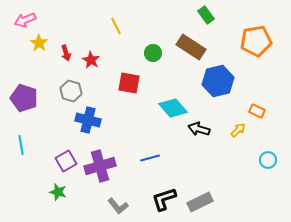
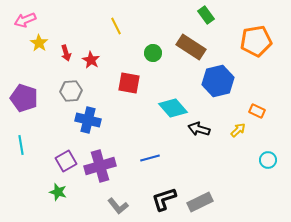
gray hexagon: rotated 20 degrees counterclockwise
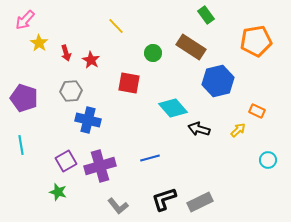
pink arrow: rotated 25 degrees counterclockwise
yellow line: rotated 18 degrees counterclockwise
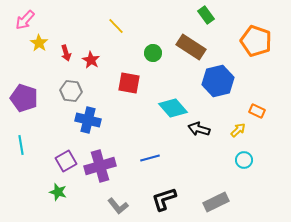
orange pentagon: rotated 28 degrees clockwise
gray hexagon: rotated 10 degrees clockwise
cyan circle: moved 24 px left
gray rectangle: moved 16 px right
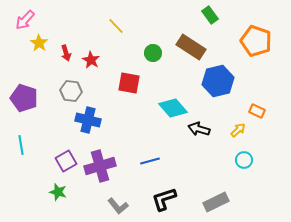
green rectangle: moved 4 px right
blue line: moved 3 px down
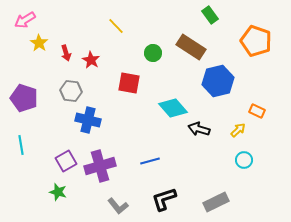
pink arrow: rotated 15 degrees clockwise
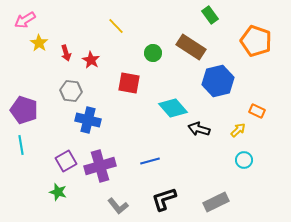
purple pentagon: moved 12 px down
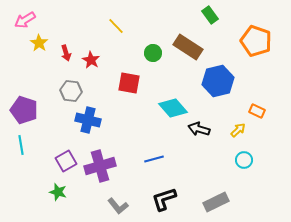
brown rectangle: moved 3 px left
blue line: moved 4 px right, 2 px up
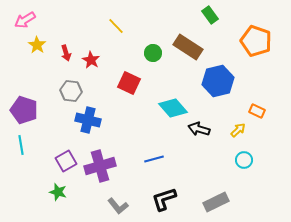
yellow star: moved 2 px left, 2 px down
red square: rotated 15 degrees clockwise
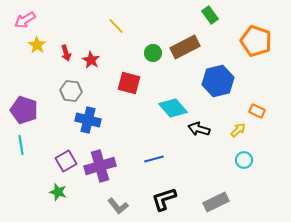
brown rectangle: moved 3 px left; rotated 60 degrees counterclockwise
red square: rotated 10 degrees counterclockwise
